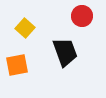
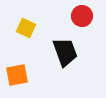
yellow square: moved 1 px right; rotated 18 degrees counterclockwise
orange square: moved 10 px down
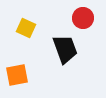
red circle: moved 1 px right, 2 px down
black trapezoid: moved 3 px up
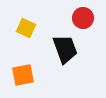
orange square: moved 6 px right
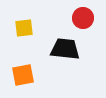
yellow square: moved 2 px left; rotated 30 degrees counterclockwise
black trapezoid: rotated 64 degrees counterclockwise
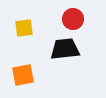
red circle: moved 10 px left, 1 px down
black trapezoid: rotated 12 degrees counterclockwise
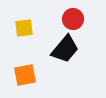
black trapezoid: rotated 136 degrees clockwise
orange square: moved 2 px right
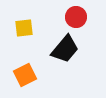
red circle: moved 3 px right, 2 px up
orange square: rotated 15 degrees counterclockwise
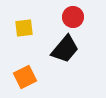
red circle: moved 3 px left
orange square: moved 2 px down
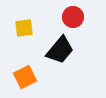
black trapezoid: moved 5 px left, 1 px down
